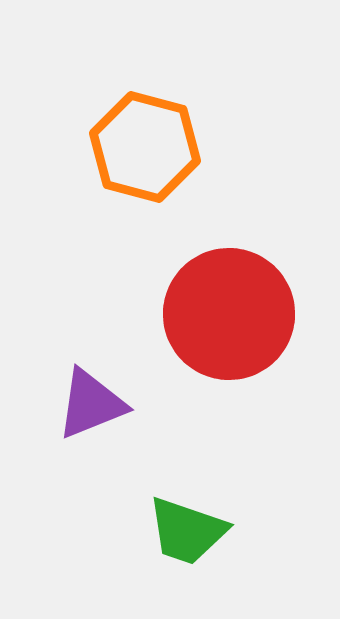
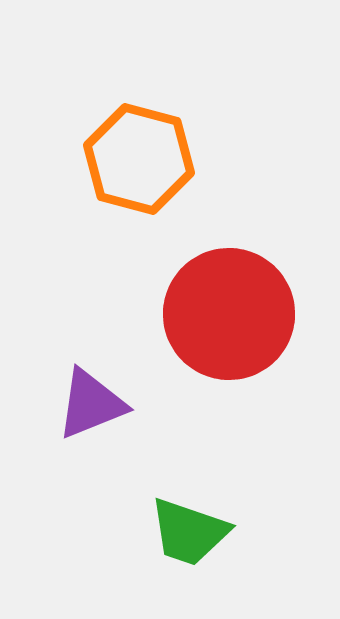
orange hexagon: moved 6 px left, 12 px down
green trapezoid: moved 2 px right, 1 px down
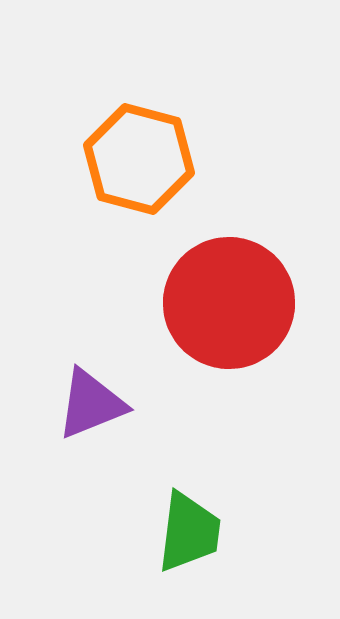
red circle: moved 11 px up
green trapezoid: rotated 102 degrees counterclockwise
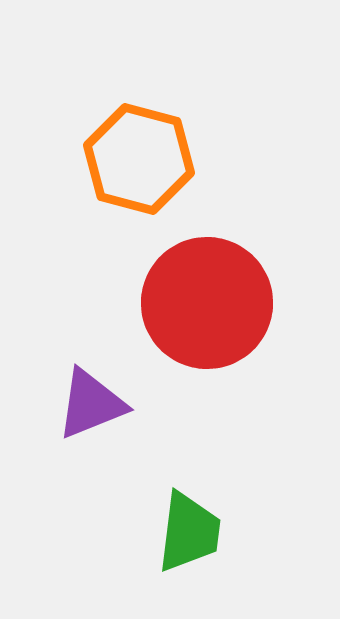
red circle: moved 22 px left
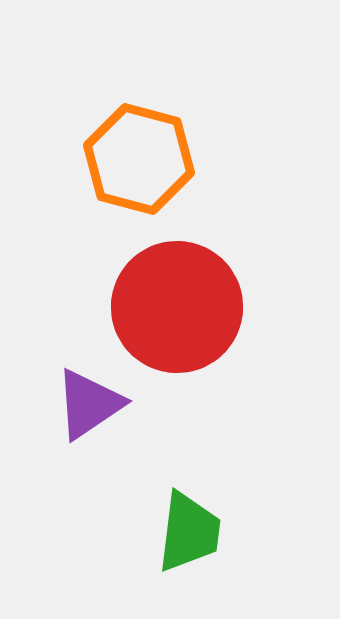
red circle: moved 30 px left, 4 px down
purple triangle: moved 2 px left; rotated 12 degrees counterclockwise
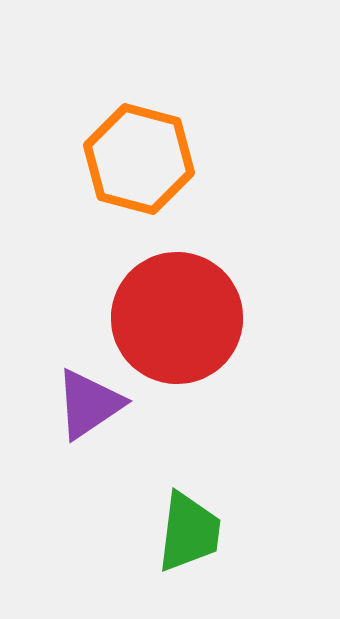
red circle: moved 11 px down
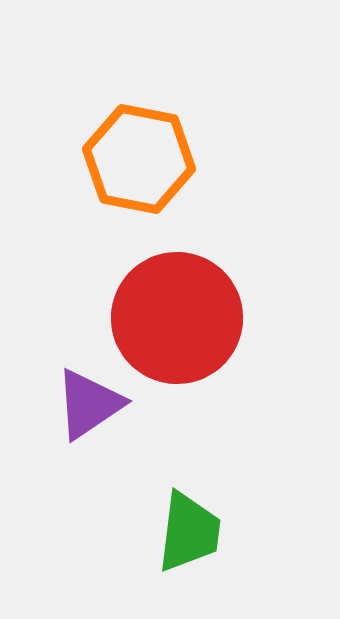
orange hexagon: rotated 4 degrees counterclockwise
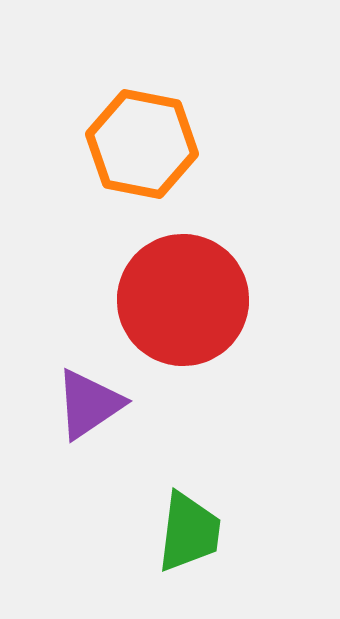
orange hexagon: moved 3 px right, 15 px up
red circle: moved 6 px right, 18 px up
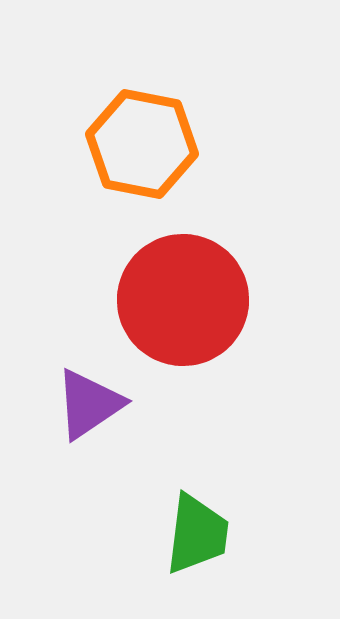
green trapezoid: moved 8 px right, 2 px down
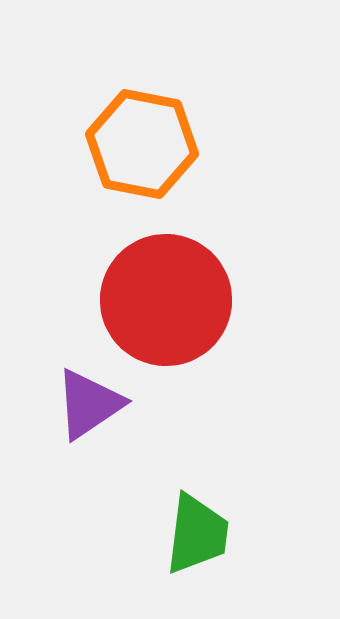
red circle: moved 17 px left
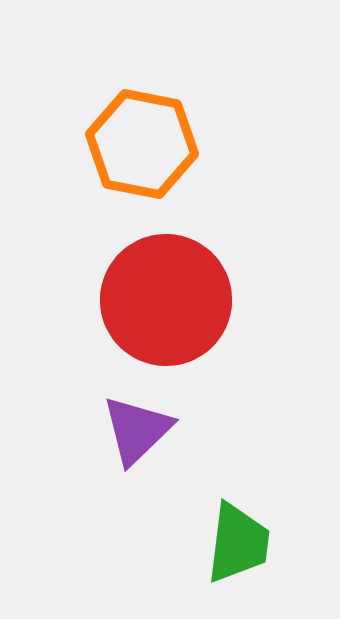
purple triangle: moved 48 px right, 26 px down; rotated 10 degrees counterclockwise
green trapezoid: moved 41 px right, 9 px down
